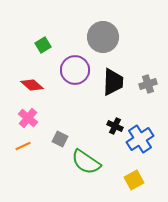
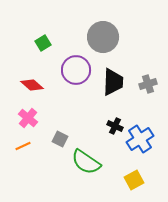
green square: moved 2 px up
purple circle: moved 1 px right
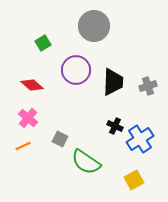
gray circle: moved 9 px left, 11 px up
gray cross: moved 2 px down
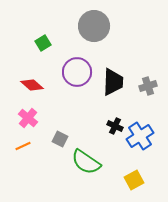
purple circle: moved 1 px right, 2 px down
blue cross: moved 3 px up
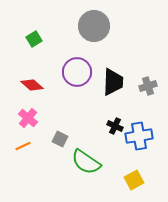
green square: moved 9 px left, 4 px up
blue cross: moved 1 px left; rotated 24 degrees clockwise
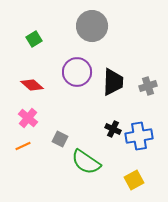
gray circle: moved 2 px left
black cross: moved 2 px left, 3 px down
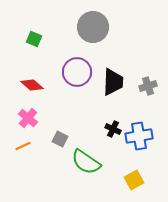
gray circle: moved 1 px right, 1 px down
green square: rotated 35 degrees counterclockwise
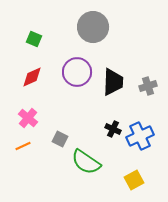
red diamond: moved 8 px up; rotated 65 degrees counterclockwise
blue cross: moved 1 px right; rotated 16 degrees counterclockwise
